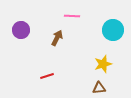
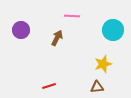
red line: moved 2 px right, 10 px down
brown triangle: moved 2 px left, 1 px up
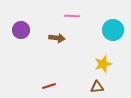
brown arrow: rotated 70 degrees clockwise
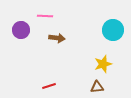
pink line: moved 27 px left
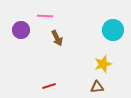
brown arrow: rotated 56 degrees clockwise
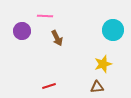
purple circle: moved 1 px right, 1 px down
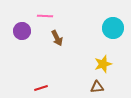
cyan circle: moved 2 px up
red line: moved 8 px left, 2 px down
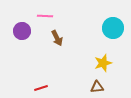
yellow star: moved 1 px up
